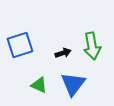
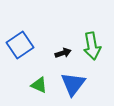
blue square: rotated 16 degrees counterclockwise
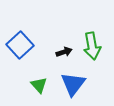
blue square: rotated 8 degrees counterclockwise
black arrow: moved 1 px right, 1 px up
green triangle: rotated 24 degrees clockwise
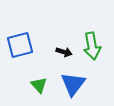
blue square: rotated 28 degrees clockwise
black arrow: rotated 35 degrees clockwise
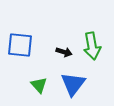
blue square: rotated 20 degrees clockwise
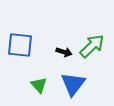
green arrow: rotated 124 degrees counterclockwise
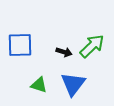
blue square: rotated 8 degrees counterclockwise
green triangle: rotated 30 degrees counterclockwise
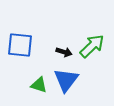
blue square: rotated 8 degrees clockwise
blue triangle: moved 7 px left, 4 px up
